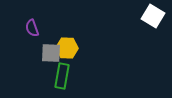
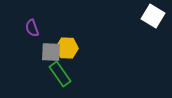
gray square: moved 1 px up
green rectangle: moved 2 px left, 2 px up; rotated 45 degrees counterclockwise
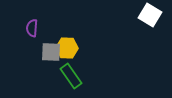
white square: moved 3 px left, 1 px up
purple semicircle: rotated 24 degrees clockwise
green rectangle: moved 11 px right, 2 px down
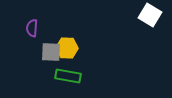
green rectangle: moved 3 px left; rotated 45 degrees counterclockwise
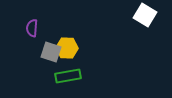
white square: moved 5 px left
gray square: rotated 15 degrees clockwise
green rectangle: rotated 20 degrees counterclockwise
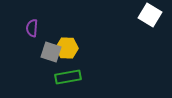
white square: moved 5 px right
green rectangle: moved 1 px down
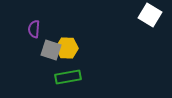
purple semicircle: moved 2 px right, 1 px down
gray square: moved 2 px up
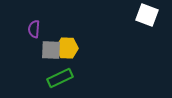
white square: moved 3 px left; rotated 10 degrees counterclockwise
gray square: rotated 15 degrees counterclockwise
green rectangle: moved 8 px left, 1 px down; rotated 15 degrees counterclockwise
